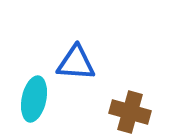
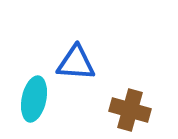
brown cross: moved 2 px up
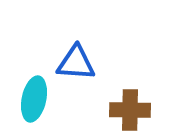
brown cross: rotated 15 degrees counterclockwise
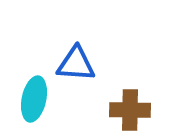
blue triangle: moved 1 px down
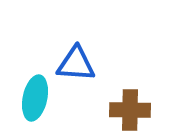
cyan ellipse: moved 1 px right, 1 px up
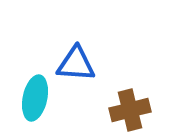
brown cross: rotated 15 degrees counterclockwise
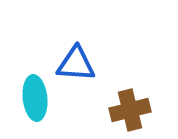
cyan ellipse: rotated 18 degrees counterclockwise
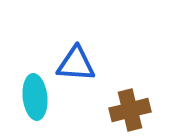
cyan ellipse: moved 1 px up
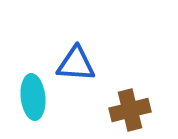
cyan ellipse: moved 2 px left
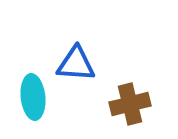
brown cross: moved 6 px up
